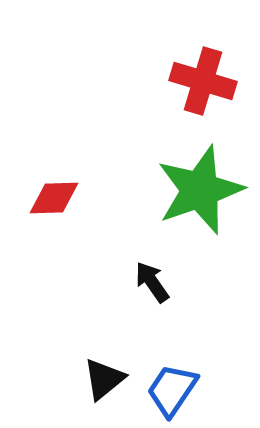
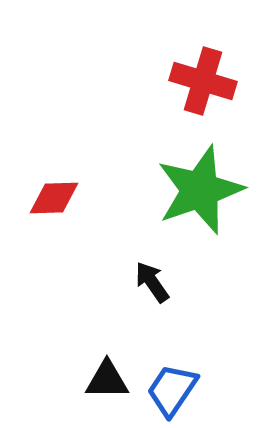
black triangle: moved 3 px right, 1 px down; rotated 39 degrees clockwise
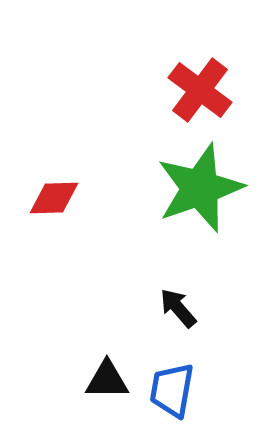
red cross: moved 3 px left, 9 px down; rotated 20 degrees clockwise
green star: moved 2 px up
black arrow: moved 26 px right, 26 px down; rotated 6 degrees counterclockwise
blue trapezoid: rotated 24 degrees counterclockwise
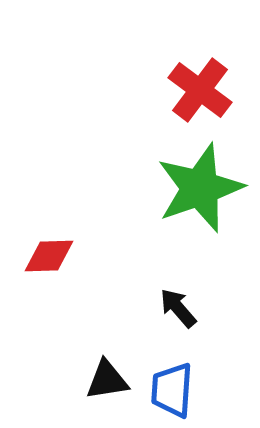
red diamond: moved 5 px left, 58 px down
black triangle: rotated 9 degrees counterclockwise
blue trapezoid: rotated 6 degrees counterclockwise
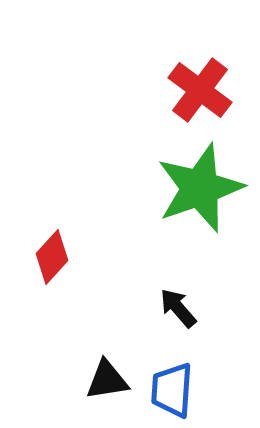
red diamond: moved 3 px right, 1 px down; rotated 46 degrees counterclockwise
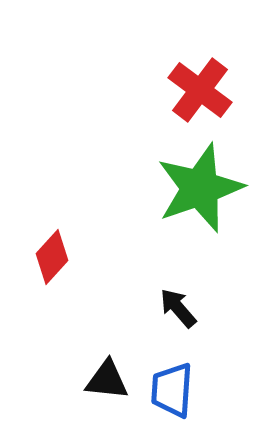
black triangle: rotated 15 degrees clockwise
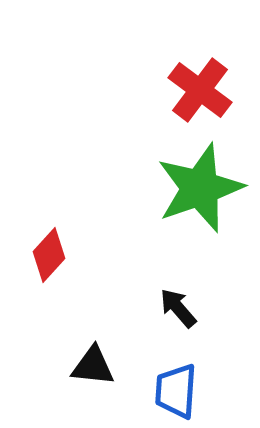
red diamond: moved 3 px left, 2 px up
black triangle: moved 14 px left, 14 px up
blue trapezoid: moved 4 px right, 1 px down
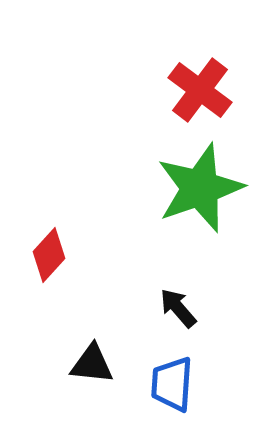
black triangle: moved 1 px left, 2 px up
blue trapezoid: moved 4 px left, 7 px up
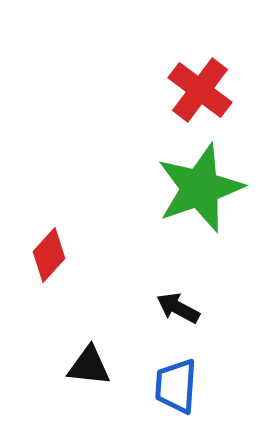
black arrow: rotated 21 degrees counterclockwise
black triangle: moved 3 px left, 2 px down
blue trapezoid: moved 4 px right, 2 px down
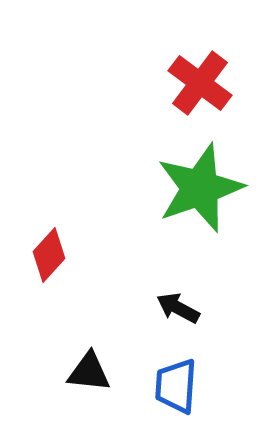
red cross: moved 7 px up
black triangle: moved 6 px down
